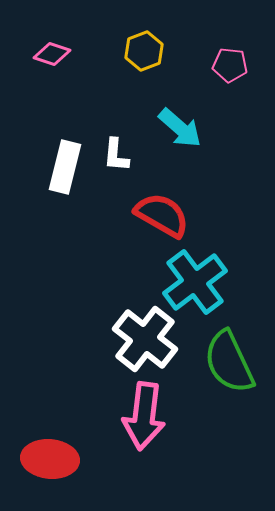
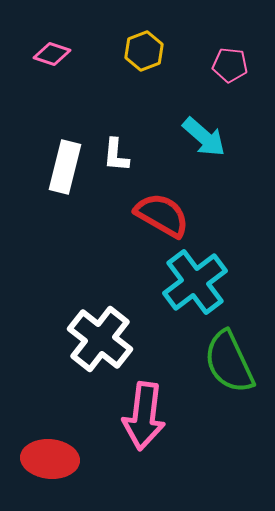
cyan arrow: moved 24 px right, 9 px down
white cross: moved 45 px left
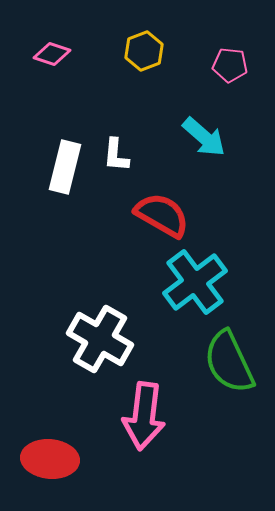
white cross: rotated 8 degrees counterclockwise
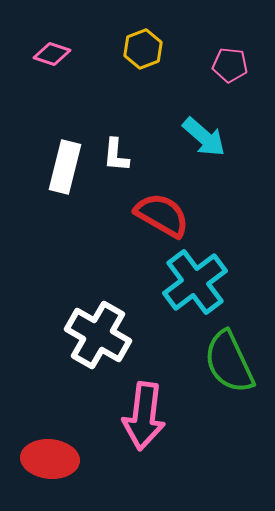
yellow hexagon: moved 1 px left, 2 px up
white cross: moved 2 px left, 4 px up
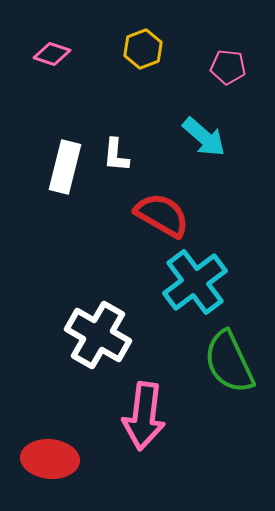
pink pentagon: moved 2 px left, 2 px down
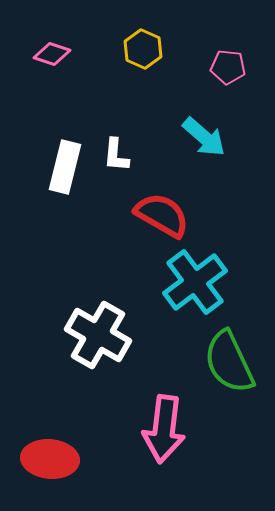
yellow hexagon: rotated 15 degrees counterclockwise
pink arrow: moved 20 px right, 13 px down
